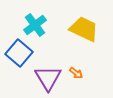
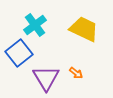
blue square: rotated 12 degrees clockwise
purple triangle: moved 2 px left
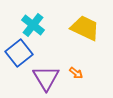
cyan cross: moved 2 px left; rotated 15 degrees counterclockwise
yellow trapezoid: moved 1 px right, 1 px up
